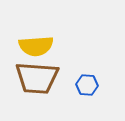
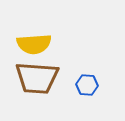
yellow semicircle: moved 2 px left, 2 px up
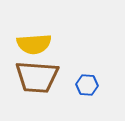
brown trapezoid: moved 1 px up
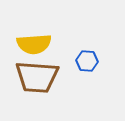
blue hexagon: moved 24 px up
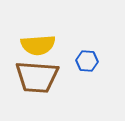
yellow semicircle: moved 4 px right, 1 px down
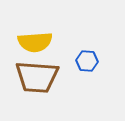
yellow semicircle: moved 3 px left, 3 px up
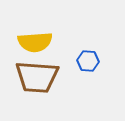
blue hexagon: moved 1 px right
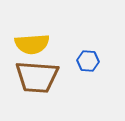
yellow semicircle: moved 3 px left, 2 px down
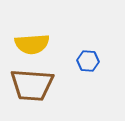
brown trapezoid: moved 5 px left, 8 px down
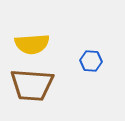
blue hexagon: moved 3 px right
